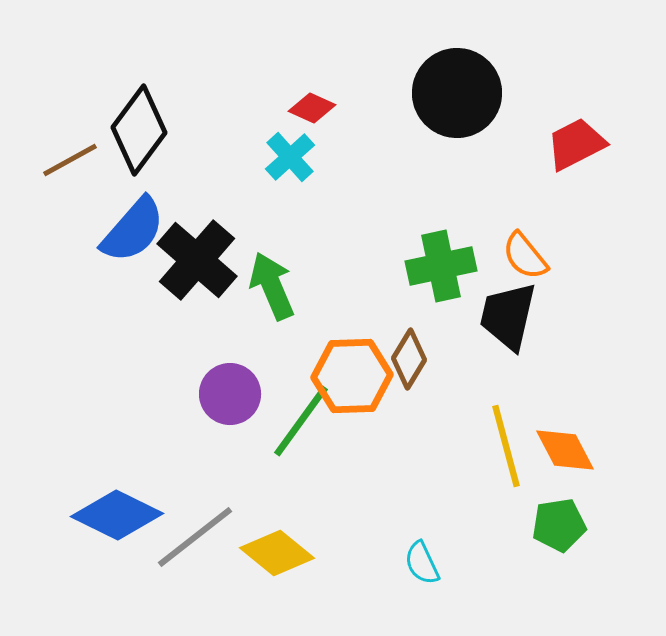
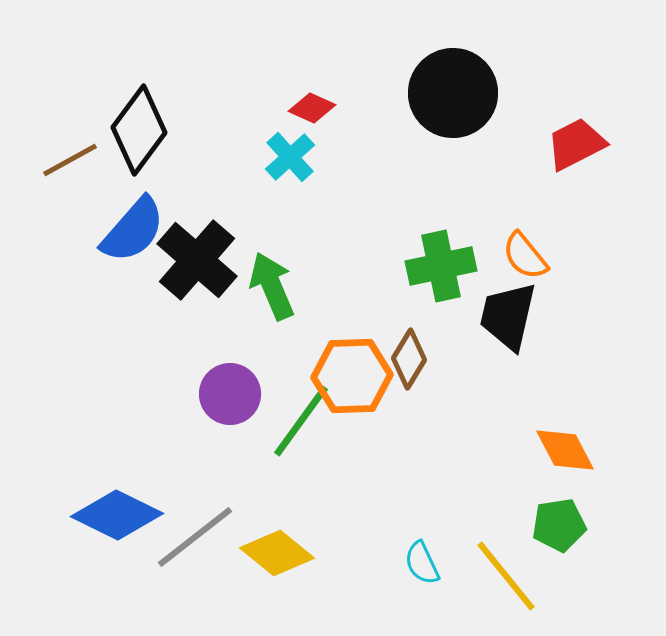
black circle: moved 4 px left
yellow line: moved 130 px down; rotated 24 degrees counterclockwise
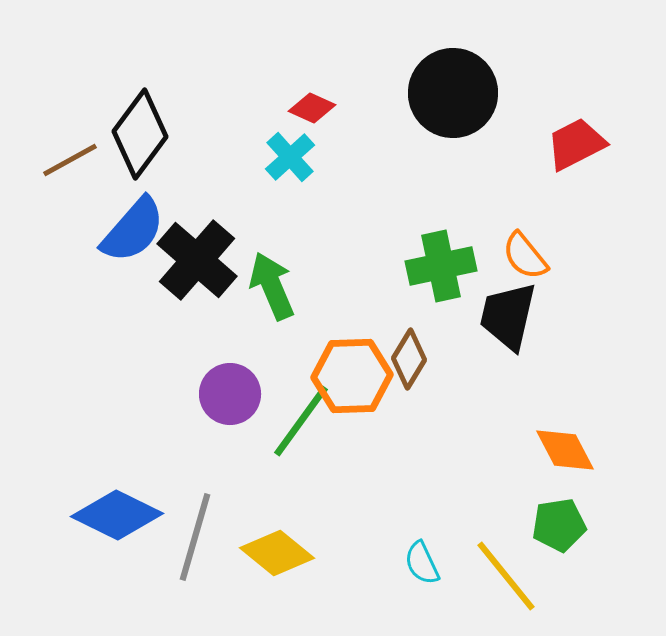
black diamond: moved 1 px right, 4 px down
gray line: rotated 36 degrees counterclockwise
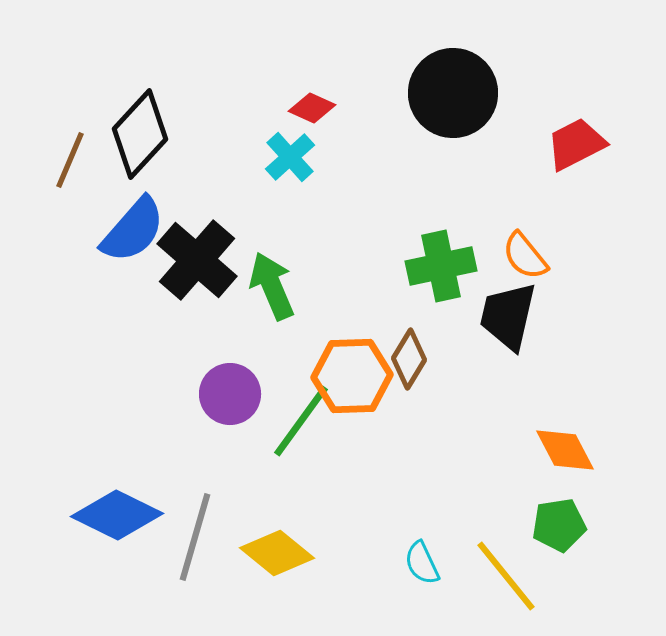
black diamond: rotated 6 degrees clockwise
brown line: rotated 38 degrees counterclockwise
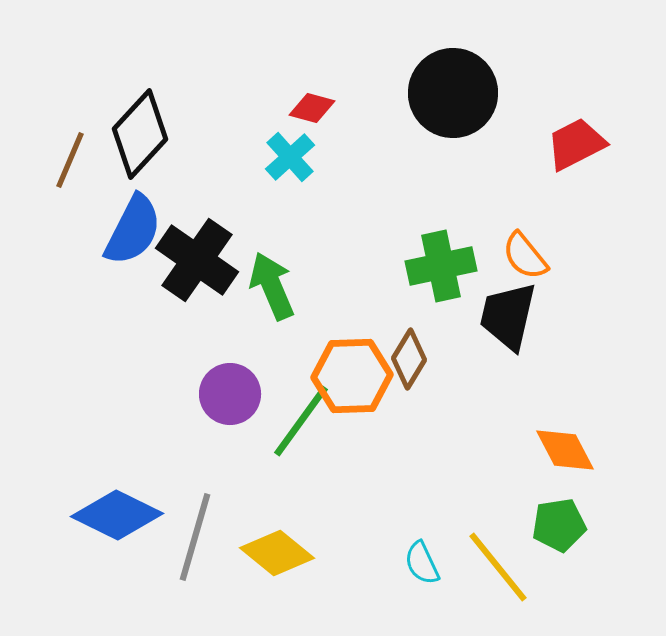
red diamond: rotated 9 degrees counterclockwise
blue semicircle: rotated 14 degrees counterclockwise
black cross: rotated 6 degrees counterclockwise
yellow line: moved 8 px left, 9 px up
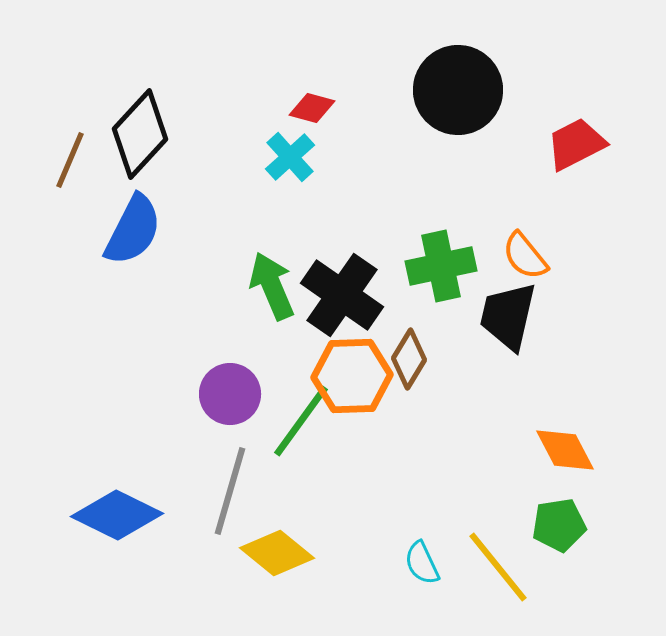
black circle: moved 5 px right, 3 px up
black cross: moved 145 px right, 35 px down
gray line: moved 35 px right, 46 px up
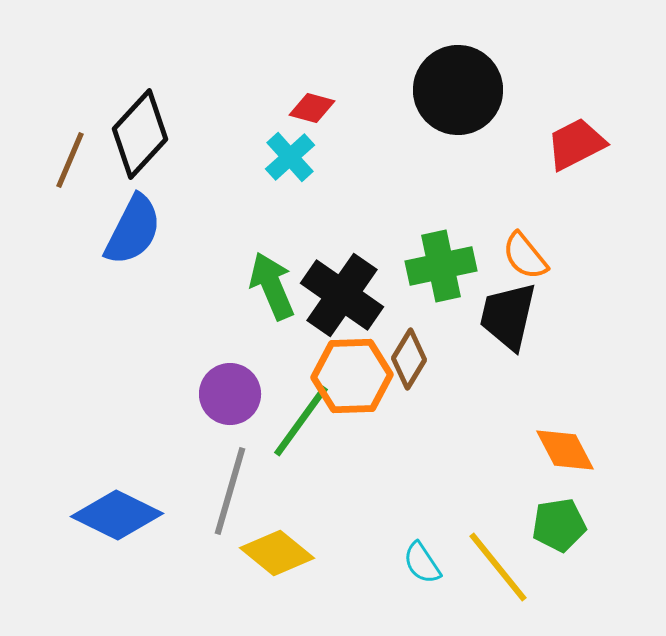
cyan semicircle: rotated 9 degrees counterclockwise
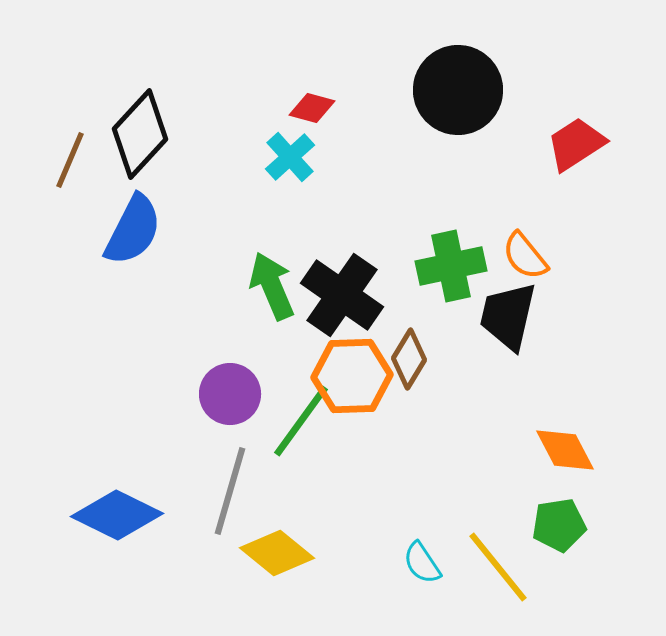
red trapezoid: rotated 6 degrees counterclockwise
green cross: moved 10 px right
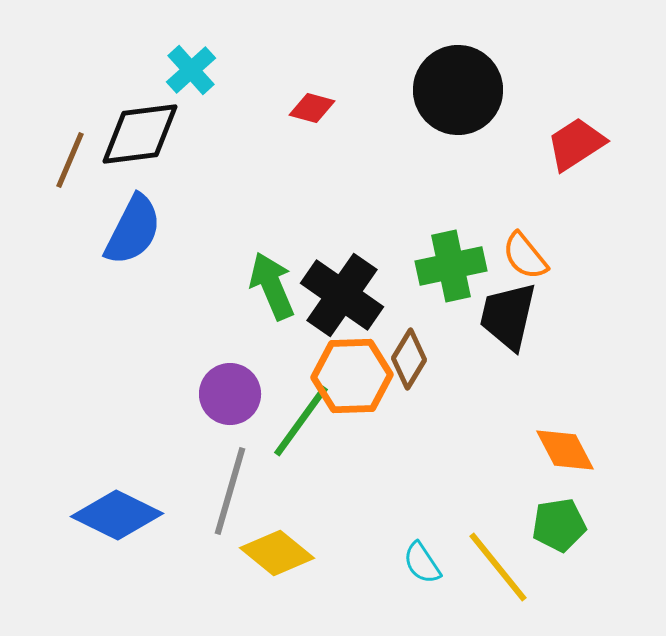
black diamond: rotated 40 degrees clockwise
cyan cross: moved 99 px left, 87 px up
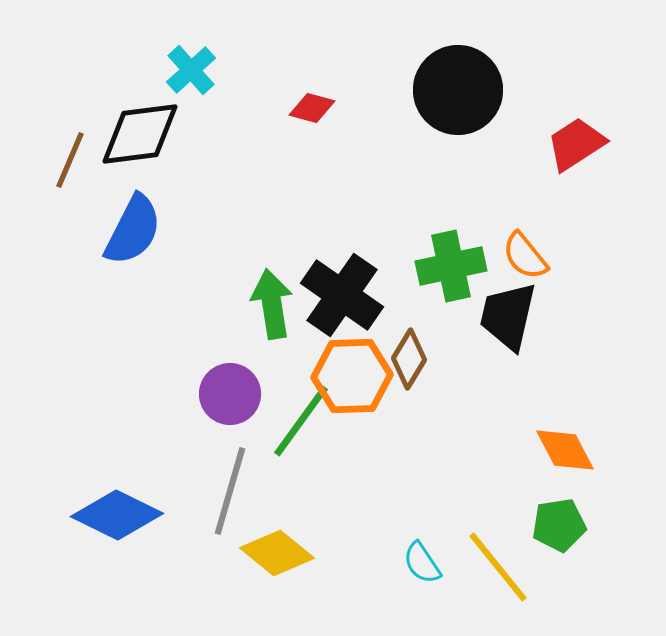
green arrow: moved 18 px down; rotated 14 degrees clockwise
